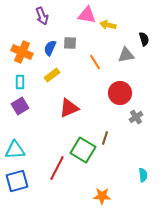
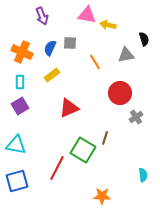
cyan triangle: moved 1 px right, 5 px up; rotated 15 degrees clockwise
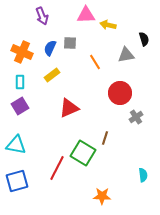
pink triangle: moved 1 px left; rotated 12 degrees counterclockwise
green square: moved 3 px down
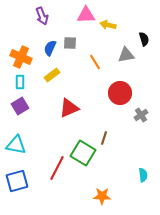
orange cross: moved 1 px left, 5 px down
gray cross: moved 5 px right, 2 px up
brown line: moved 1 px left
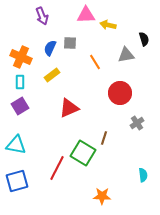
gray cross: moved 4 px left, 8 px down
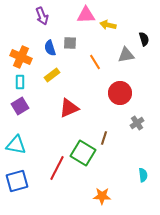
blue semicircle: rotated 42 degrees counterclockwise
